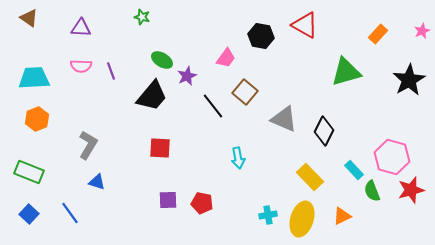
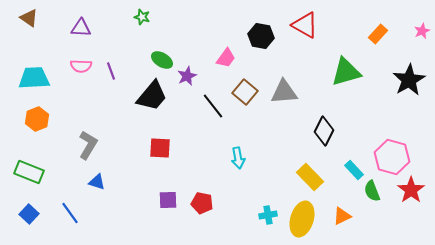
gray triangle: moved 27 px up; rotated 28 degrees counterclockwise
red star: rotated 20 degrees counterclockwise
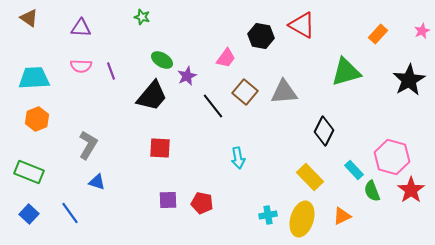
red triangle: moved 3 px left
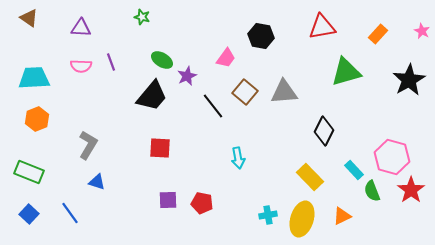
red triangle: moved 20 px right, 2 px down; rotated 40 degrees counterclockwise
pink star: rotated 21 degrees counterclockwise
purple line: moved 9 px up
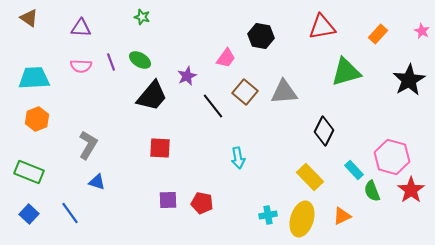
green ellipse: moved 22 px left
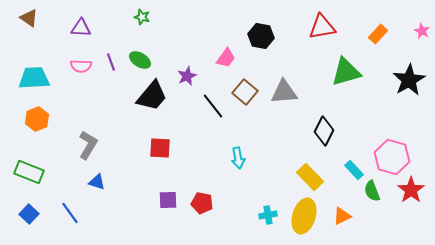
yellow ellipse: moved 2 px right, 3 px up
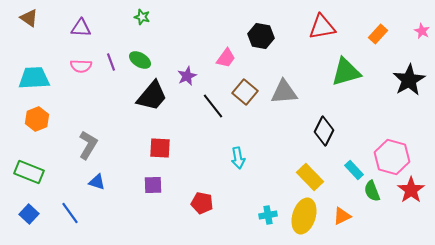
purple square: moved 15 px left, 15 px up
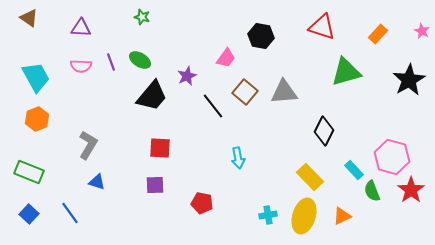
red triangle: rotated 28 degrees clockwise
cyan trapezoid: moved 2 px right, 1 px up; rotated 64 degrees clockwise
purple square: moved 2 px right
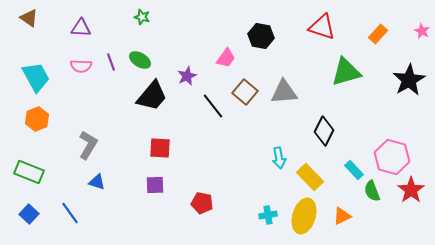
cyan arrow: moved 41 px right
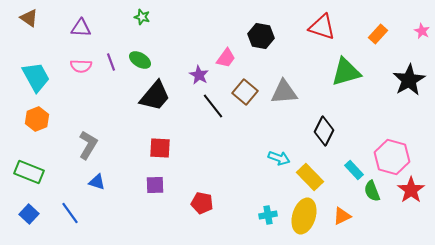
purple star: moved 12 px right, 1 px up; rotated 18 degrees counterclockwise
black trapezoid: moved 3 px right
cyan arrow: rotated 60 degrees counterclockwise
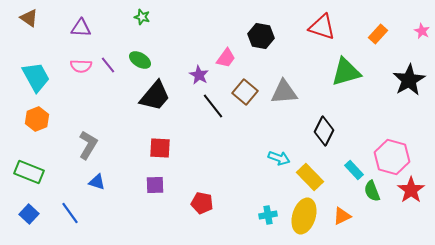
purple line: moved 3 px left, 3 px down; rotated 18 degrees counterclockwise
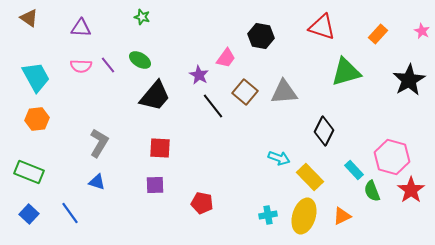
orange hexagon: rotated 15 degrees clockwise
gray L-shape: moved 11 px right, 2 px up
